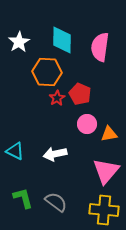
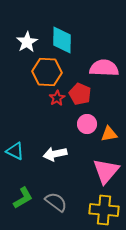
white star: moved 8 px right
pink semicircle: moved 4 px right, 21 px down; rotated 84 degrees clockwise
green L-shape: rotated 75 degrees clockwise
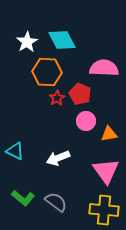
cyan diamond: rotated 28 degrees counterclockwise
pink circle: moved 1 px left, 3 px up
white arrow: moved 3 px right, 4 px down; rotated 10 degrees counterclockwise
pink triangle: rotated 16 degrees counterclockwise
green L-shape: rotated 70 degrees clockwise
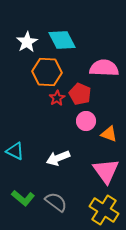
orange triangle: rotated 30 degrees clockwise
yellow cross: rotated 28 degrees clockwise
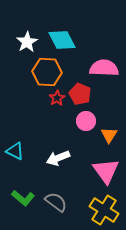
orange triangle: moved 1 px down; rotated 42 degrees clockwise
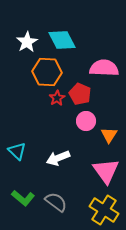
cyan triangle: moved 2 px right; rotated 18 degrees clockwise
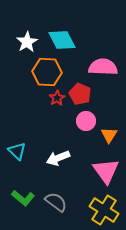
pink semicircle: moved 1 px left, 1 px up
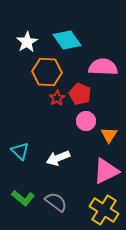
cyan diamond: moved 5 px right; rotated 8 degrees counterclockwise
cyan triangle: moved 3 px right
pink triangle: rotated 40 degrees clockwise
